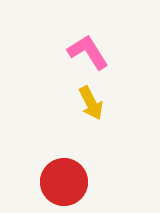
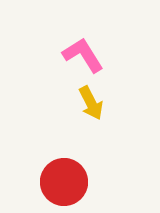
pink L-shape: moved 5 px left, 3 px down
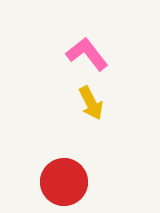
pink L-shape: moved 4 px right, 1 px up; rotated 6 degrees counterclockwise
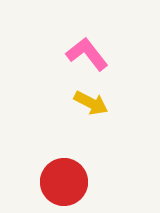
yellow arrow: rotated 36 degrees counterclockwise
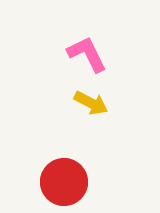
pink L-shape: rotated 12 degrees clockwise
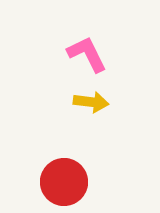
yellow arrow: moved 1 px up; rotated 20 degrees counterclockwise
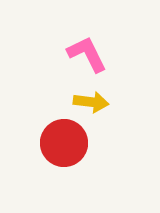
red circle: moved 39 px up
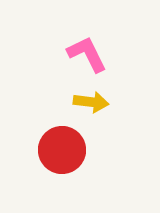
red circle: moved 2 px left, 7 px down
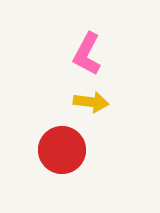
pink L-shape: rotated 126 degrees counterclockwise
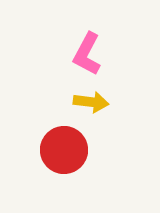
red circle: moved 2 px right
